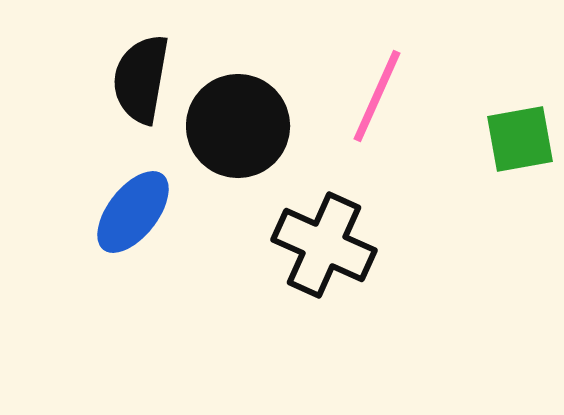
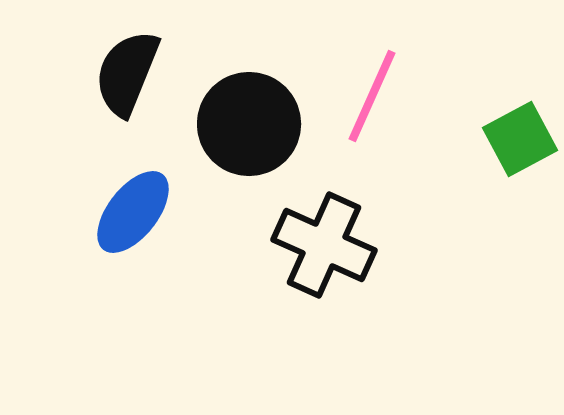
black semicircle: moved 14 px left, 6 px up; rotated 12 degrees clockwise
pink line: moved 5 px left
black circle: moved 11 px right, 2 px up
green square: rotated 18 degrees counterclockwise
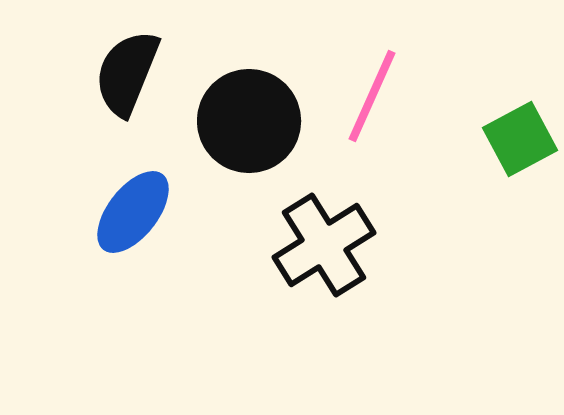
black circle: moved 3 px up
black cross: rotated 34 degrees clockwise
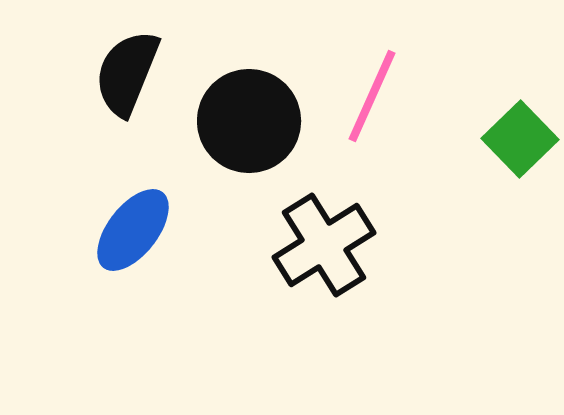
green square: rotated 16 degrees counterclockwise
blue ellipse: moved 18 px down
